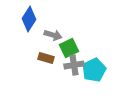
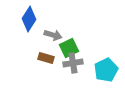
gray cross: moved 1 px left, 2 px up
cyan pentagon: moved 12 px right
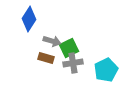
gray arrow: moved 1 px left, 6 px down
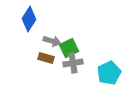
cyan pentagon: moved 3 px right, 3 px down
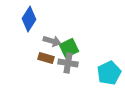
gray cross: moved 5 px left; rotated 18 degrees clockwise
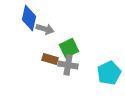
blue diamond: moved 1 px up; rotated 20 degrees counterclockwise
gray arrow: moved 7 px left, 12 px up
brown rectangle: moved 4 px right, 1 px down
gray cross: moved 2 px down
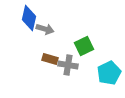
green square: moved 15 px right, 2 px up
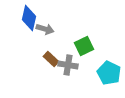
brown rectangle: moved 1 px right; rotated 28 degrees clockwise
cyan pentagon: rotated 20 degrees counterclockwise
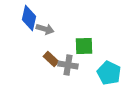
green square: rotated 24 degrees clockwise
